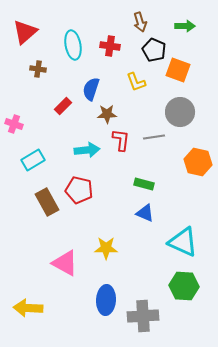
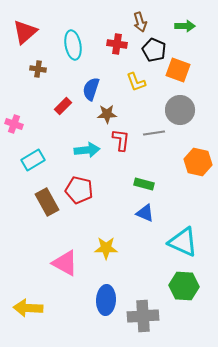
red cross: moved 7 px right, 2 px up
gray circle: moved 2 px up
gray line: moved 4 px up
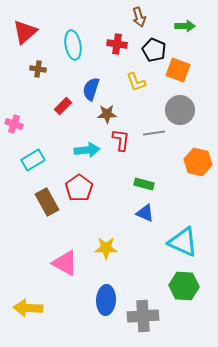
brown arrow: moved 1 px left, 5 px up
red pentagon: moved 2 px up; rotated 24 degrees clockwise
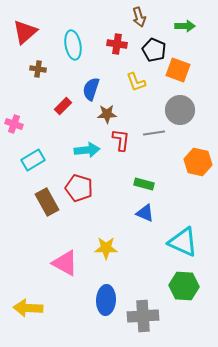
red pentagon: rotated 20 degrees counterclockwise
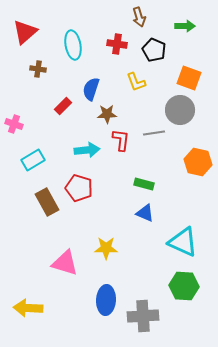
orange square: moved 11 px right, 8 px down
pink triangle: rotated 12 degrees counterclockwise
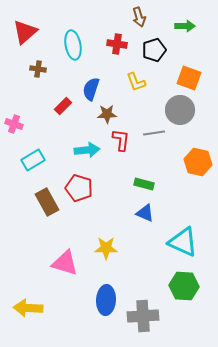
black pentagon: rotated 30 degrees clockwise
